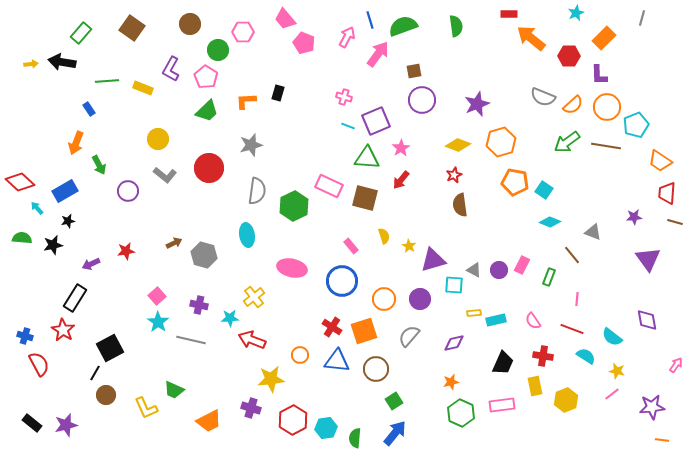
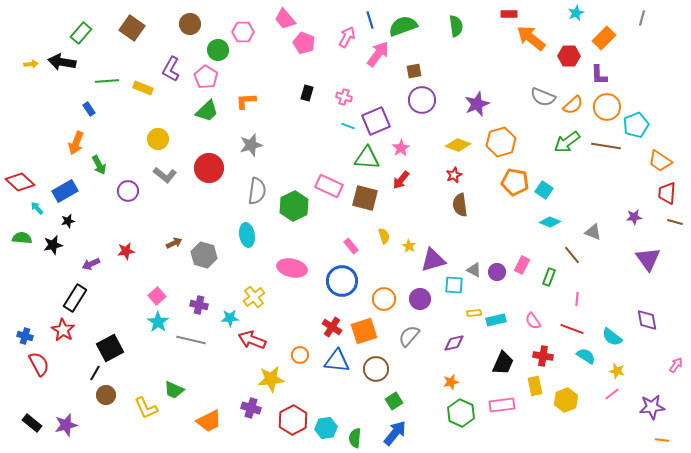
black rectangle at (278, 93): moved 29 px right
purple circle at (499, 270): moved 2 px left, 2 px down
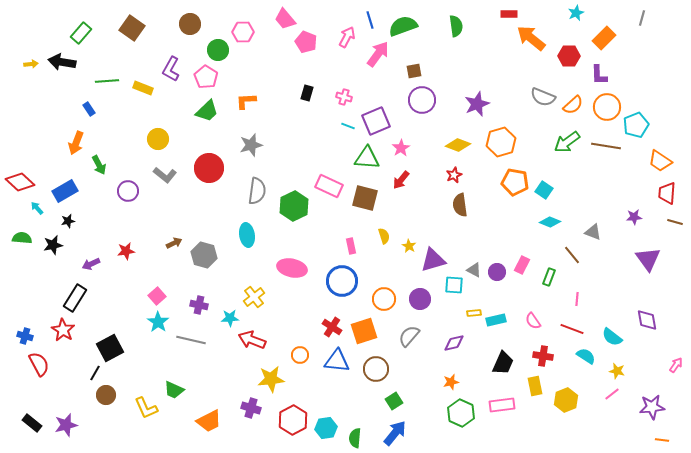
pink pentagon at (304, 43): moved 2 px right, 1 px up
pink rectangle at (351, 246): rotated 28 degrees clockwise
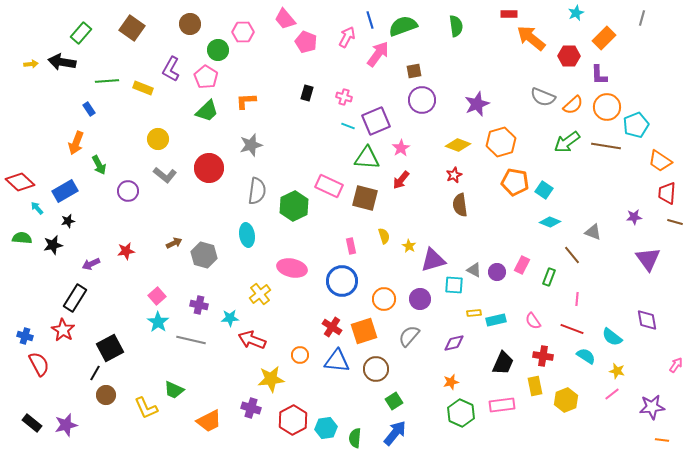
yellow cross at (254, 297): moved 6 px right, 3 px up
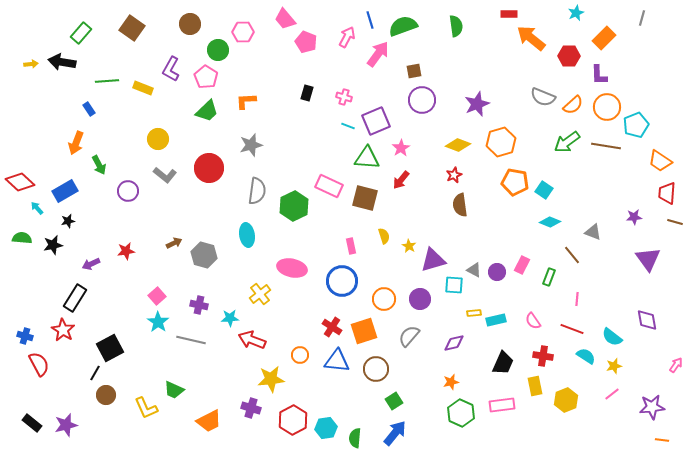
yellow star at (617, 371): moved 3 px left, 5 px up; rotated 28 degrees counterclockwise
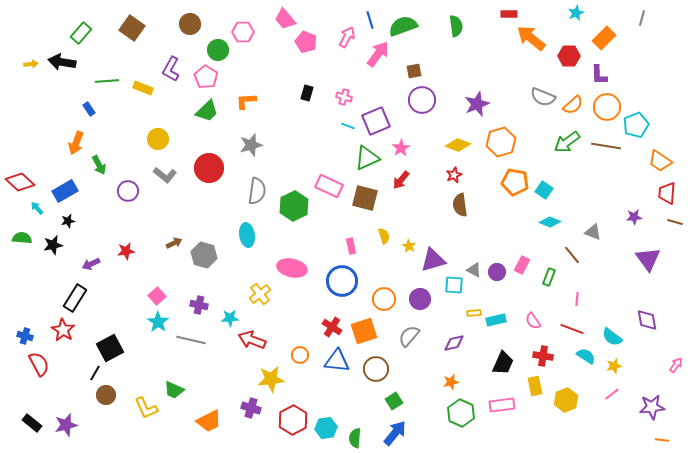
green triangle at (367, 158): rotated 28 degrees counterclockwise
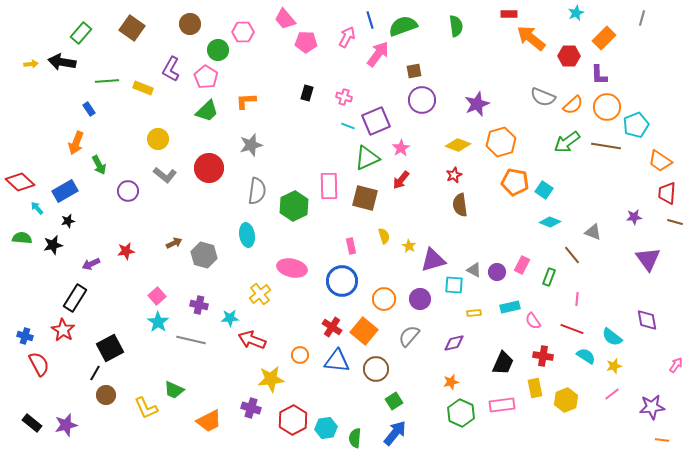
pink pentagon at (306, 42): rotated 20 degrees counterclockwise
pink rectangle at (329, 186): rotated 64 degrees clockwise
cyan rectangle at (496, 320): moved 14 px right, 13 px up
orange square at (364, 331): rotated 32 degrees counterclockwise
yellow rectangle at (535, 386): moved 2 px down
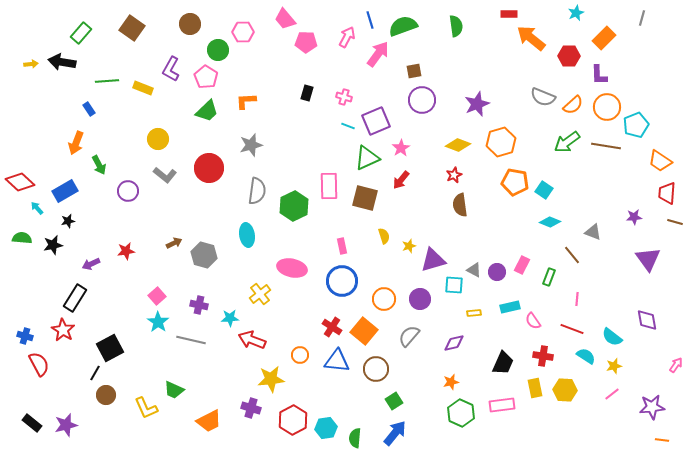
pink rectangle at (351, 246): moved 9 px left
yellow star at (409, 246): rotated 24 degrees clockwise
yellow hexagon at (566, 400): moved 1 px left, 10 px up; rotated 25 degrees clockwise
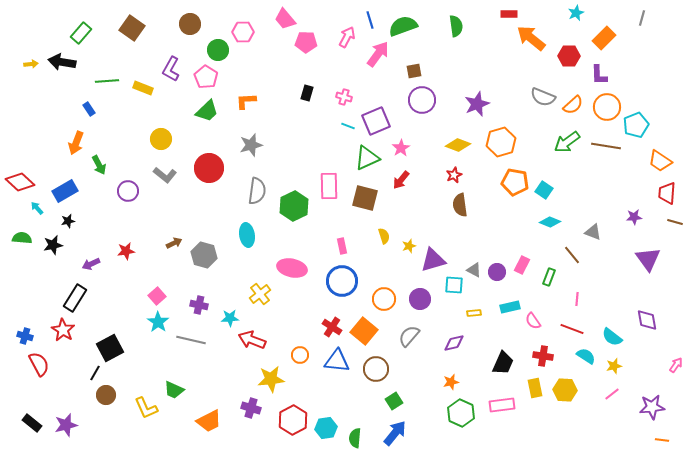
yellow circle at (158, 139): moved 3 px right
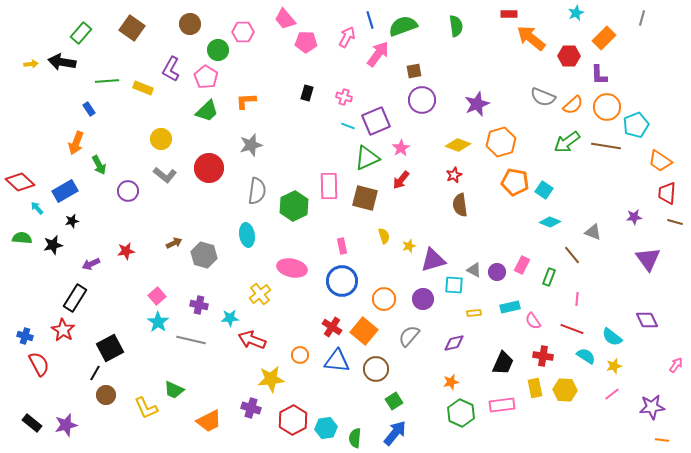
black star at (68, 221): moved 4 px right
purple circle at (420, 299): moved 3 px right
purple diamond at (647, 320): rotated 15 degrees counterclockwise
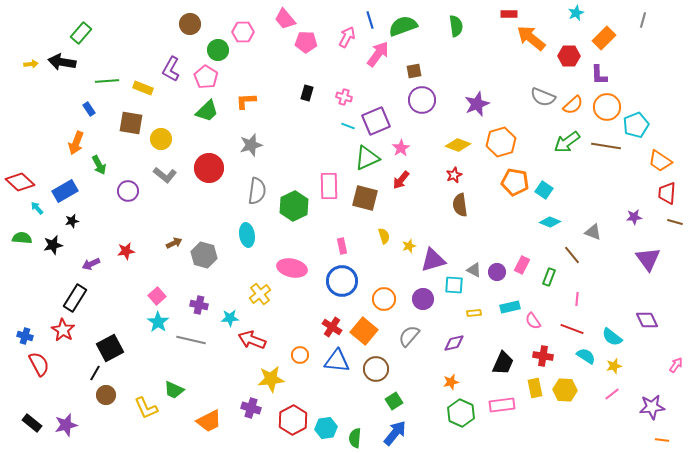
gray line at (642, 18): moved 1 px right, 2 px down
brown square at (132, 28): moved 1 px left, 95 px down; rotated 25 degrees counterclockwise
